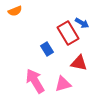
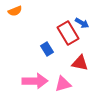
red triangle: moved 1 px right
pink arrow: rotated 120 degrees clockwise
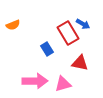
orange semicircle: moved 2 px left, 14 px down
blue arrow: moved 1 px right, 1 px down
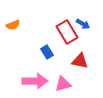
red rectangle: moved 1 px left, 1 px up
blue rectangle: moved 3 px down
red triangle: moved 2 px up
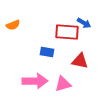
blue arrow: moved 1 px right, 1 px up
red rectangle: rotated 55 degrees counterclockwise
blue rectangle: rotated 48 degrees counterclockwise
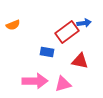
blue arrow: rotated 40 degrees counterclockwise
red rectangle: rotated 40 degrees counterclockwise
